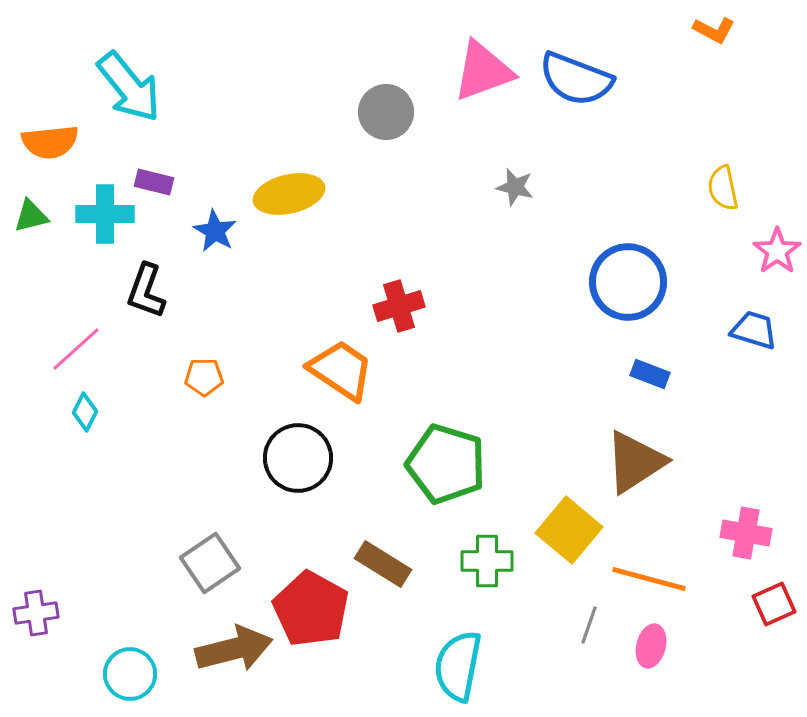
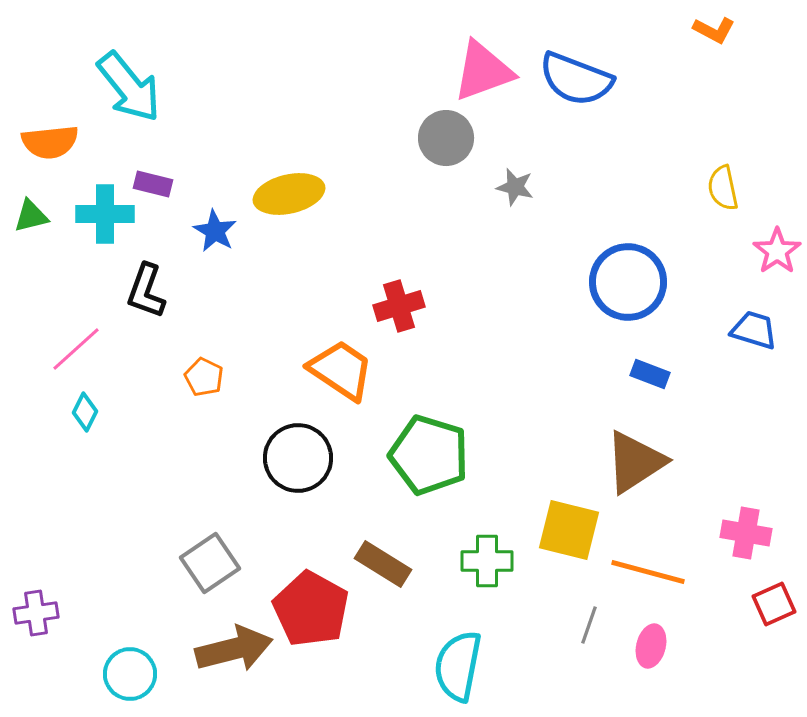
gray circle: moved 60 px right, 26 px down
purple rectangle: moved 1 px left, 2 px down
orange pentagon: rotated 27 degrees clockwise
green pentagon: moved 17 px left, 9 px up
yellow square: rotated 26 degrees counterclockwise
orange line: moved 1 px left, 7 px up
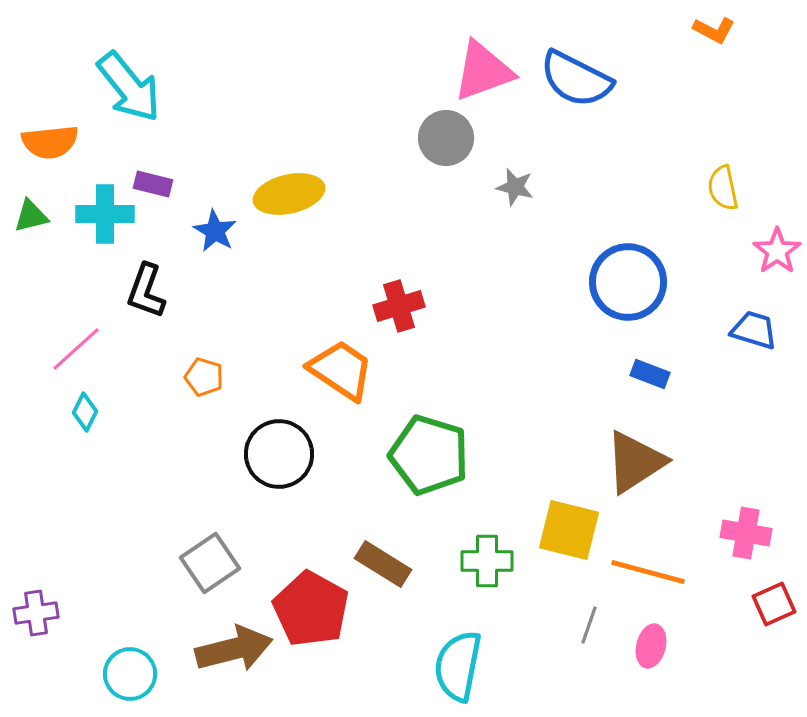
blue semicircle: rotated 6 degrees clockwise
orange pentagon: rotated 9 degrees counterclockwise
black circle: moved 19 px left, 4 px up
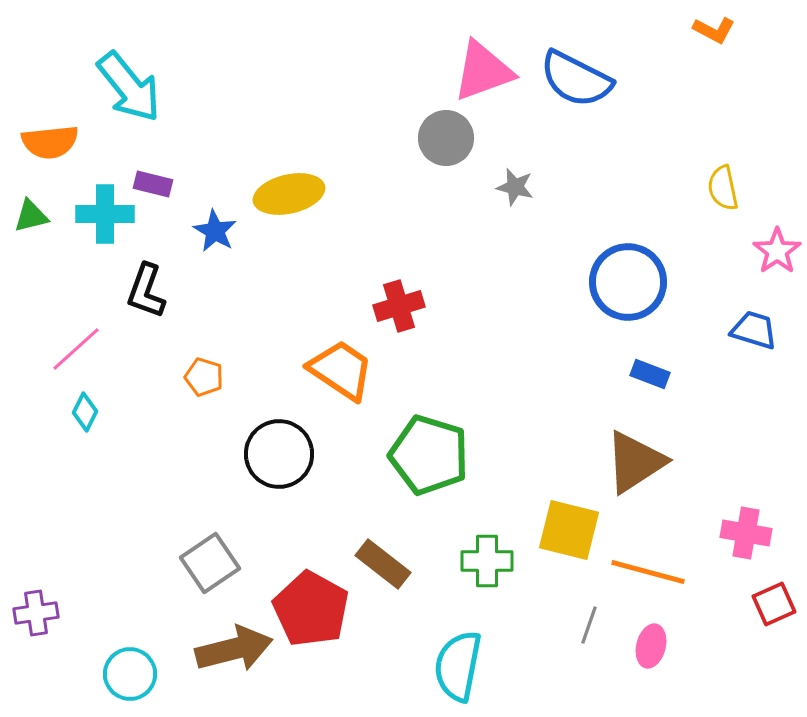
brown rectangle: rotated 6 degrees clockwise
